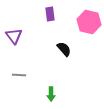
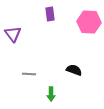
pink hexagon: rotated 10 degrees counterclockwise
purple triangle: moved 1 px left, 2 px up
black semicircle: moved 10 px right, 21 px down; rotated 28 degrees counterclockwise
gray line: moved 10 px right, 1 px up
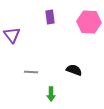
purple rectangle: moved 3 px down
purple triangle: moved 1 px left, 1 px down
gray line: moved 2 px right, 2 px up
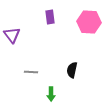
black semicircle: moved 2 px left; rotated 98 degrees counterclockwise
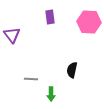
gray line: moved 7 px down
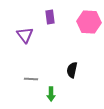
purple triangle: moved 13 px right
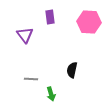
green arrow: rotated 16 degrees counterclockwise
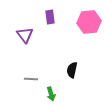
pink hexagon: rotated 10 degrees counterclockwise
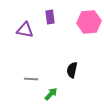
purple triangle: moved 5 px up; rotated 42 degrees counterclockwise
green arrow: rotated 120 degrees counterclockwise
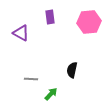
purple triangle: moved 4 px left, 3 px down; rotated 18 degrees clockwise
